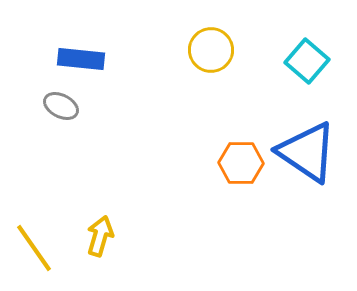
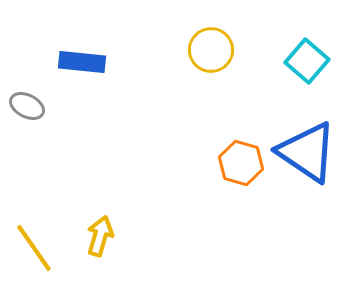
blue rectangle: moved 1 px right, 3 px down
gray ellipse: moved 34 px left
orange hexagon: rotated 15 degrees clockwise
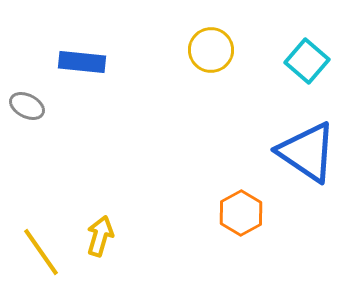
orange hexagon: moved 50 px down; rotated 15 degrees clockwise
yellow line: moved 7 px right, 4 px down
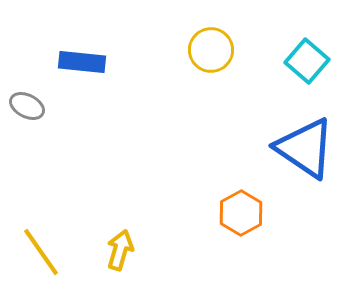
blue triangle: moved 2 px left, 4 px up
yellow arrow: moved 20 px right, 14 px down
